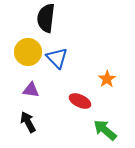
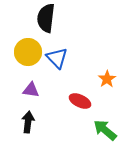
black arrow: rotated 35 degrees clockwise
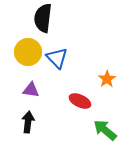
black semicircle: moved 3 px left
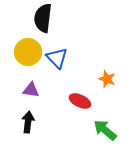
orange star: rotated 18 degrees counterclockwise
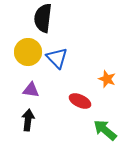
black arrow: moved 2 px up
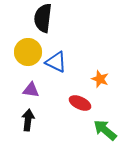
blue triangle: moved 1 px left, 4 px down; rotated 20 degrees counterclockwise
orange star: moved 7 px left
red ellipse: moved 2 px down
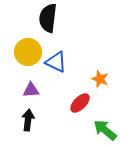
black semicircle: moved 5 px right
purple triangle: rotated 12 degrees counterclockwise
red ellipse: rotated 70 degrees counterclockwise
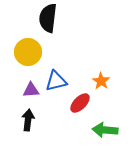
blue triangle: moved 19 px down; rotated 40 degrees counterclockwise
orange star: moved 1 px right, 2 px down; rotated 12 degrees clockwise
green arrow: rotated 35 degrees counterclockwise
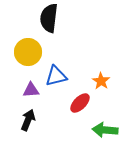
black semicircle: moved 1 px right
blue triangle: moved 5 px up
black arrow: rotated 15 degrees clockwise
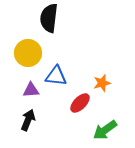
yellow circle: moved 1 px down
blue triangle: rotated 20 degrees clockwise
orange star: moved 1 px right, 2 px down; rotated 24 degrees clockwise
green arrow: rotated 40 degrees counterclockwise
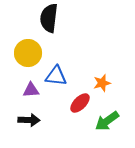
black arrow: moved 1 px right; rotated 70 degrees clockwise
green arrow: moved 2 px right, 9 px up
